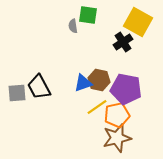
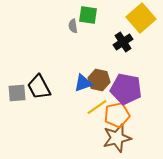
yellow square: moved 3 px right, 4 px up; rotated 20 degrees clockwise
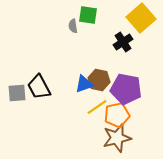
blue triangle: moved 1 px right, 1 px down
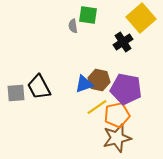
gray square: moved 1 px left
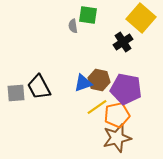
yellow square: rotated 8 degrees counterclockwise
blue triangle: moved 1 px left, 1 px up
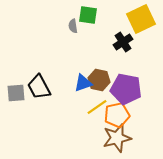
yellow square: moved 1 px down; rotated 24 degrees clockwise
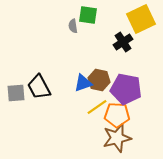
orange pentagon: rotated 15 degrees clockwise
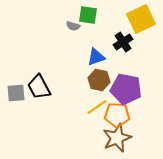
gray semicircle: rotated 64 degrees counterclockwise
blue triangle: moved 13 px right, 26 px up
brown star: rotated 8 degrees counterclockwise
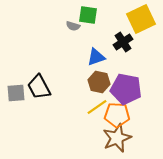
brown hexagon: moved 2 px down
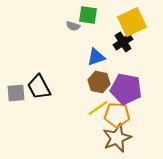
yellow square: moved 9 px left, 3 px down
yellow line: moved 1 px right, 1 px down
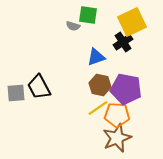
brown hexagon: moved 1 px right, 3 px down
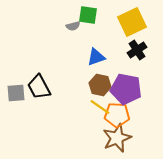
gray semicircle: rotated 32 degrees counterclockwise
black cross: moved 14 px right, 8 px down
yellow line: moved 2 px right, 1 px up; rotated 70 degrees clockwise
